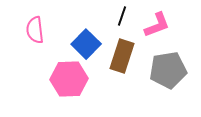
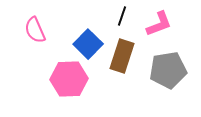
pink L-shape: moved 2 px right, 1 px up
pink semicircle: rotated 16 degrees counterclockwise
blue square: moved 2 px right
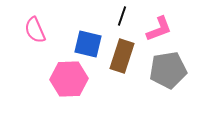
pink L-shape: moved 5 px down
blue square: rotated 32 degrees counterclockwise
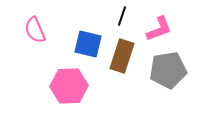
pink hexagon: moved 7 px down
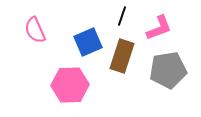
pink L-shape: moved 1 px up
blue square: moved 2 px up; rotated 36 degrees counterclockwise
pink hexagon: moved 1 px right, 1 px up
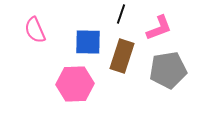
black line: moved 1 px left, 2 px up
blue square: rotated 24 degrees clockwise
pink hexagon: moved 5 px right, 1 px up
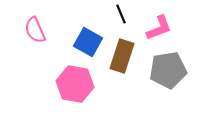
black line: rotated 42 degrees counterclockwise
blue square: rotated 28 degrees clockwise
pink hexagon: rotated 12 degrees clockwise
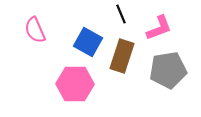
pink hexagon: rotated 9 degrees counterclockwise
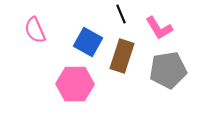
pink L-shape: rotated 80 degrees clockwise
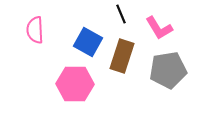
pink semicircle: rotated 20 degrees clockwise
